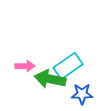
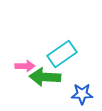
cyan rectangle: moved 6 px left, 12 px up
green arrow: moved 5 px left, 2 px up; rotated 8 degrees counterclockwise
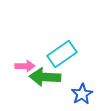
blue star: rotated 30 degrees counterclockwise
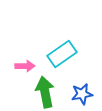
green arrow: moved 15 px down; rotated 76 degrees clockwise
blue star: rotated 20 degrees clockwise
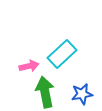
cyan rectangle: rotated 8 degrees counterclockwise
pink arrow: moved 4 px right; rotated 12 degrees counterclockwise
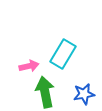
cyan rectangle: moved 1 px right; rotated 16 degrees counterclockwise
blue star: moved 2 px right
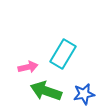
pink arrow: moved 1 px left, 1 px down
green arrow: moved 1 px right, 1 px up; rotated 60 degrees counterclockwise
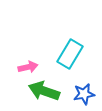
cyan rectangle: moved 7 px right
green arrow: moved 2 px left
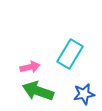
pink arrow: moved 2 px right
green arrow: moved 6 px left
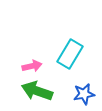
pink arrow: moved 2 px right, 1 px up
green arrow: moved 1 px left
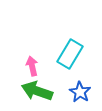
pink arrow: rotated 90 degrees counterclockwise
blue star: moved 4 px left, 2 px up; rotated 30 degrees counterclockwise
